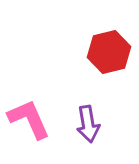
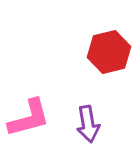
pink L-shape: moved 1 px up; rotated 99 degrees clockwise
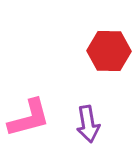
red hexagon: moved 1 px up; rotated 15 degrees clockwise
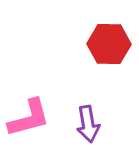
red hexagon: moved 7 px up
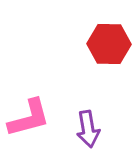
purple arrow: moved 5 px down
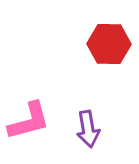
pink L-shape: moved 3 px down
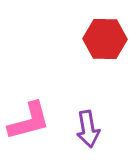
red hexagon: moved 4 px left, 5 px up
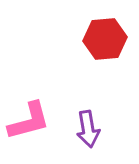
red hexagon: rotated 6 degrees counterclockwise
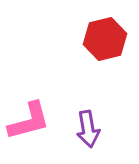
red hexagon: rotated 9 degrees counterclockwise
